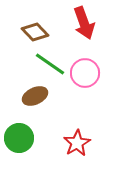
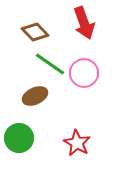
pink circle: moved 1 px left
red star: rotated 12 degrees counterclockwise
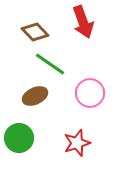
red arrow: moved 1 px left, 1 px up
pink circle: moved 6 px right, 20 px down
red star: rotated 24 degrees clockwise
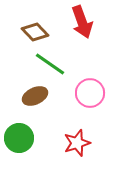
red arrow: moved 1 px left
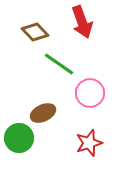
green line: moved 9 px right
brown ellipse: moved 8 px right, 17 px down
red star: moved 12 px right
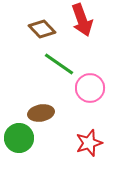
red arrow: moved 2 px up
brown diamond: moved 7 px right, 3 px up
pink circle: moved 5 px up
brown ellipse: moved 2 px left; rotated 15 degrees clockwise
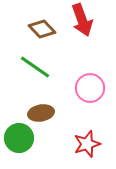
green line: moved 24 px left, 3 px down
red star: moved 2 px left, 1 px down
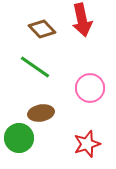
red arrow: rotated 8 degrees clockwise
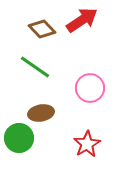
red arrow: rotated 112 degrees counterclockwise
red star: rotated 12 degrees counterclockwise
